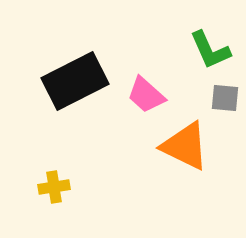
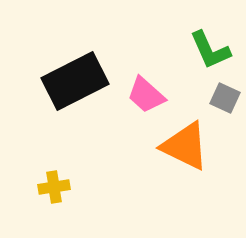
gray square: rotated 20 degrees clockwise
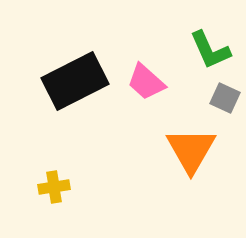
pink trapezoid: moved 13 px up
orange triangle: moved 6 px right, 4 px down; rotated 34 degrees clockwise
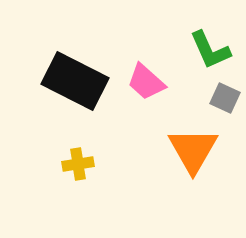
black rectangle: rotated 54 degrees clockwise
orange triangle: moved 2 px right
yellow cross: moved 24 px right, 23 px up
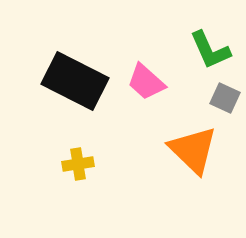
orange triangle: rotated 16 degrees counterclockwise
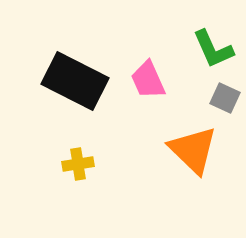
green L-shape: moved 3 px right, 1 px up
pink trapezoid: moved 2 px right, 2 px up; rotated 24 degrees clockwise
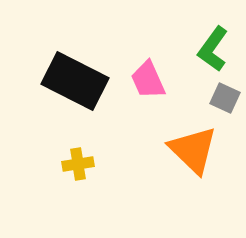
green L-shape: rotated 60 degrees clockwise
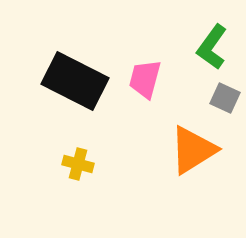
green L-shape: moved 1 px left, 2 px up
pink trapezoid: moved 3 px left, 1 px up; rotated 39 degrees clockwise
orange triangle: rotated 44 degrees clockwise
yellow cross: rotated 24 degrees clockwise
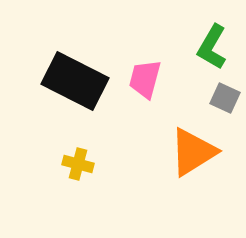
green L-shape: rotated 6 degrees counterclockwise
orange triangle: moved 2 px down
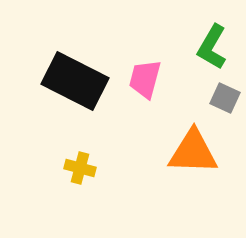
orange triangle: rotated 34 degrees clockwise
yellow cross: moved 2 px right, 4 px down
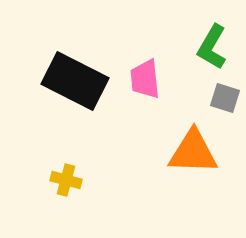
pink trapezoid: rotated 21 degrees counterclockwise
gray square: rotated 8 degrees counterclockwise
yellow cross: moved 14 px left, 12 px down
